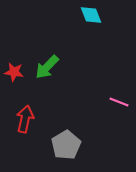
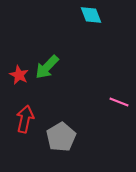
red star: moved 5 px right, 3 px down; rotated 18 degrees clockwise
gray pentagon: moved 5 px left, 8 px up
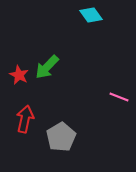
cyan diamond: rotated 15 degrees counterclockwise
pink line: moved 5 px up
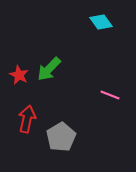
cyan diamond: moved 10 px right, 7 px down
green arrow: moved 2 px right, 2 px down
pink line: moved 9 px left, 2 px up
red arrow: moved 2 px right
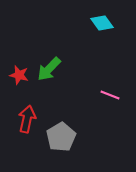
cyan diamond: moved 1 px right, 1 px down
red star: rotated 12 degrees counterclockwise
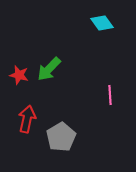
pink line: rotated 66 degrees clockwise
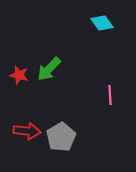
red arrow: moved 12 px down; rotated 84 degrees clockwise
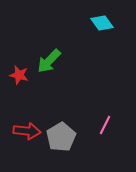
green arrow: moved 8 px up
pink line: moved 5 px left, 30 px down; rotated 30 degrees clockwise
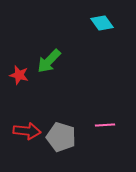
pink line: rotated 60 degrees clockwise
gray pentagon: rotated 24 degrees counterclockwise
